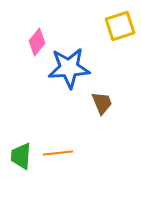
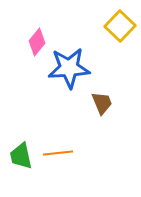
yellow square: rotated 28 degrees counterclockwise
green trapezoid: rotated 16 degrees counterclockwise
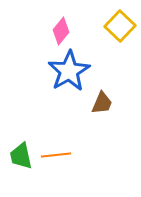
pink diamond: moved 24 px right, 11 px up
blue star: moved 3 px down; rotated 27 degrees counterclockwise
brown trapezoid: rotated 45 degrees clockwise
orange line: moved 2 px left, 2 px down
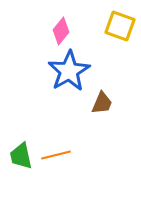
yellow square: rotated 24 degrees counterclockwise
orange line: rotated 8 degrees counterclockwise
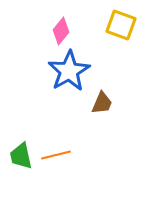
yellow square: moved 1 px right, 1 px up
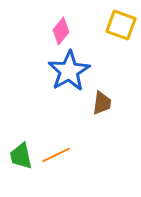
brown trapezoid: rotated 15 degrees counterclockwise
orange line: rotated 12 degrees counterclockwise
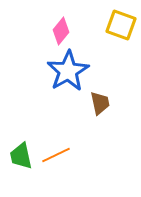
blue star: moved 1 px left
brown trapezoid: moved 2 px left; rotated 20 degrees counterclockwise
